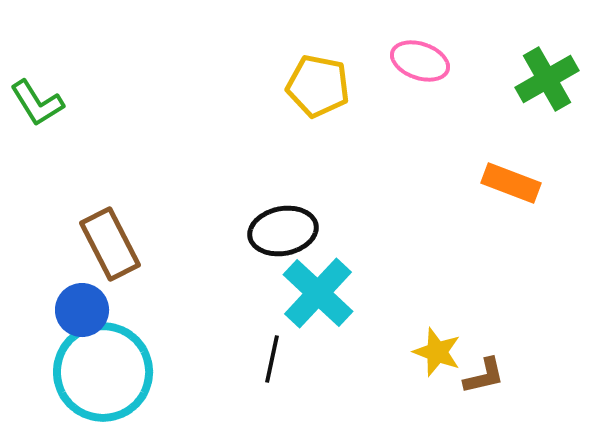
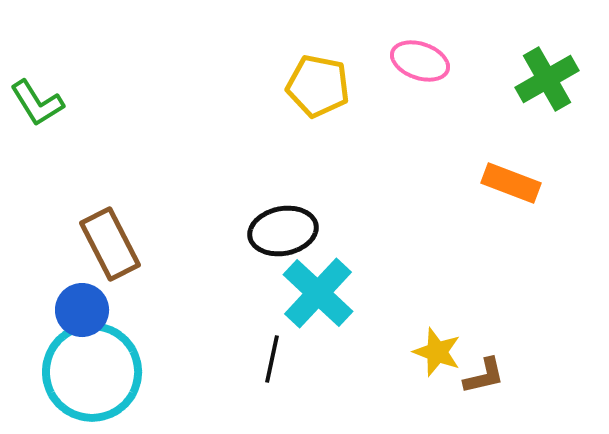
cyan circle: moved 11 px left
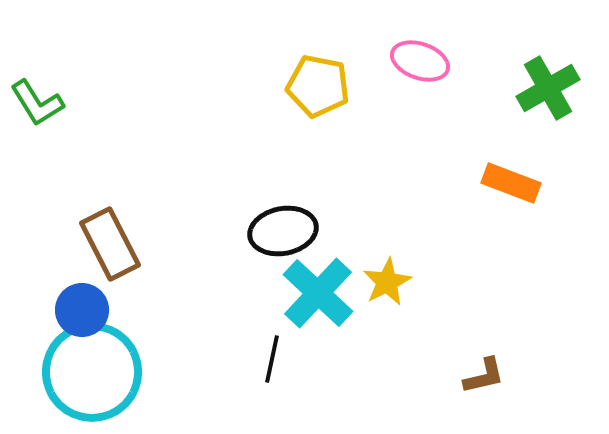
green cross: moved 1 px right, 9 px down
yellow star: moved 50 px left, 70 px up; rotated 24 degrees clockwise
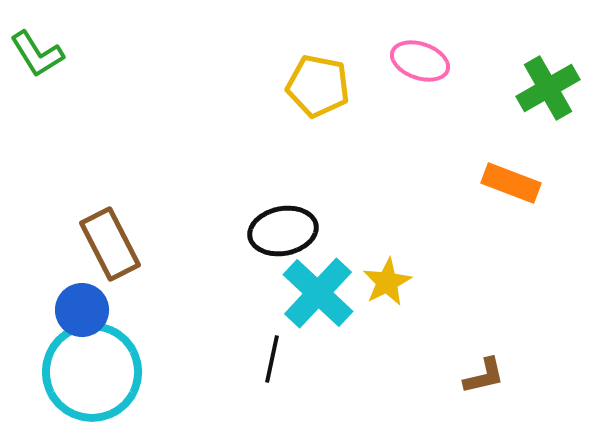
green L-shape: moved 49 px up
